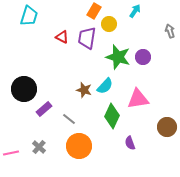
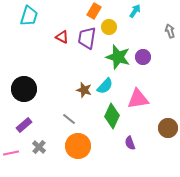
yellow circle: moved 3 px down
purple rectangle: moved 20 px left, 16 px down
brown circle: moved 1 px right, 1 px down
orange circle: moved 1 px left
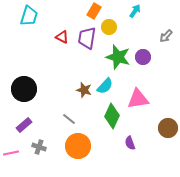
gray arrow: moved 4 px left, 5 px down; rotated 120 degrees counterclockwise
gray cross: rotated 24 degrees counterclockwise
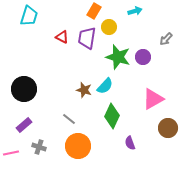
cyan arrow: rotated 40 degrees clockwise
gray arrow: moved 3 px down
pink triangle: moved 15 px right; rotated 20 degrees counterclockwise
